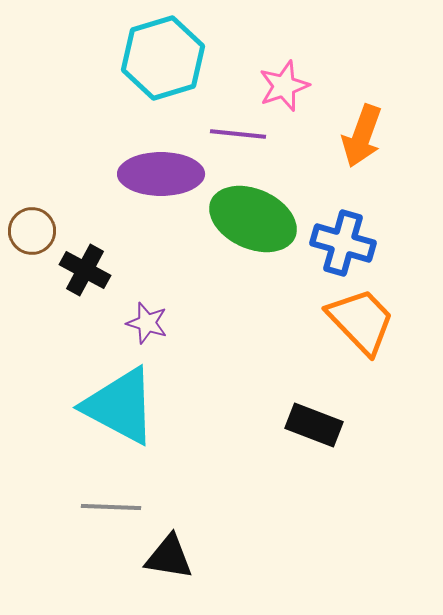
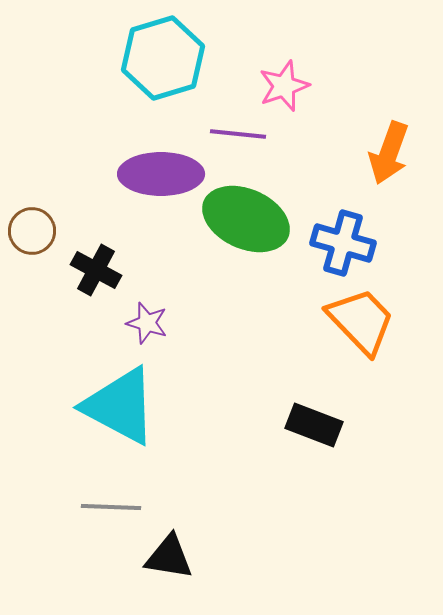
orange arrow: moved 27 px right, 17 px down
green ellipse: moved 7 px left
black cross: moved 11 px right
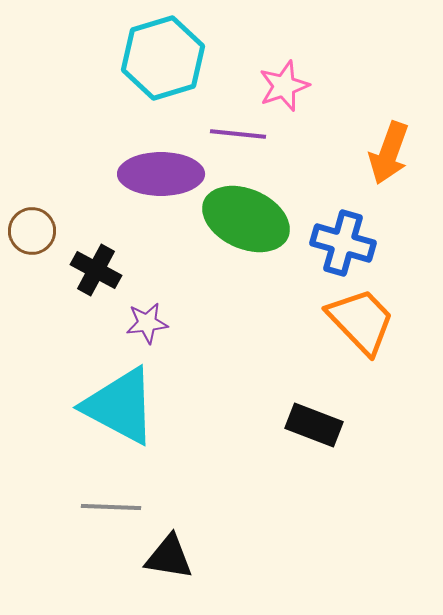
purple star: rotated 24 degrees counterclockwise
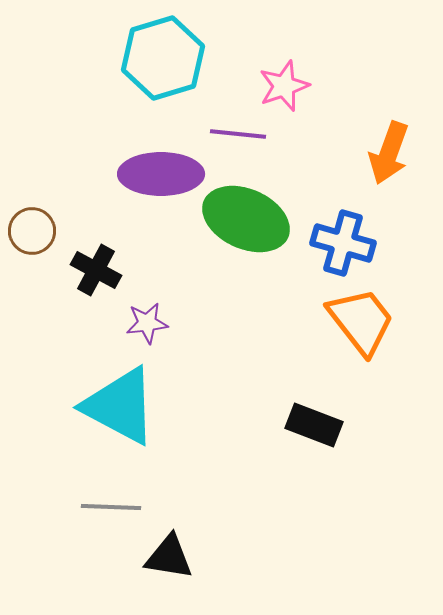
orange trapezoid: rotated 6 degrees clockwise
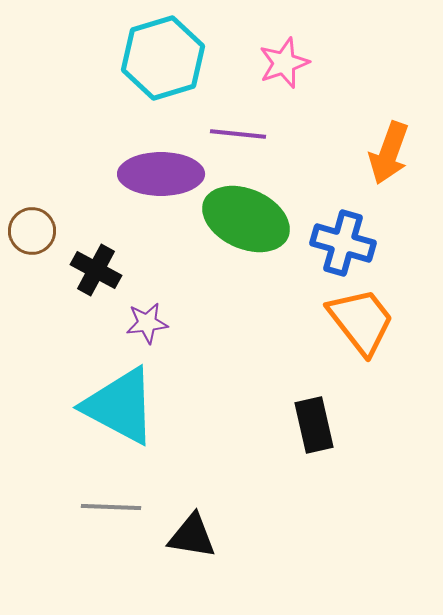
pink star: moved 23 px up
black rectangle: rotated 56 degrees clockwise
black triangle: moved 23 px right, 21 px up
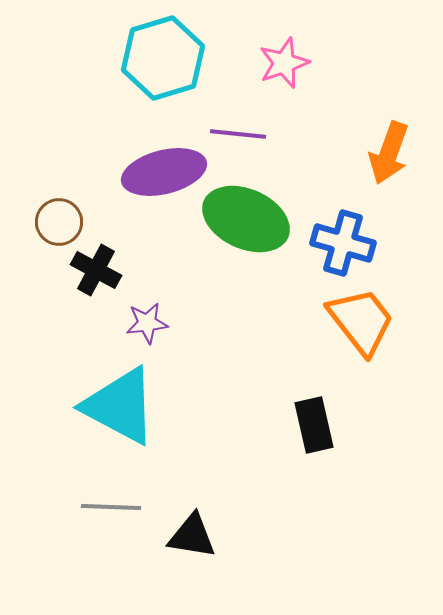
purple ellipse: moved 3 px right, 2 px up; rotated 14 degrees counterclockwise
brown circle: moved 27 px right, 9 px up
